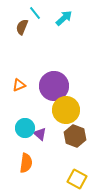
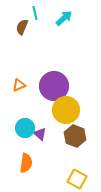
cyan line: rotated 24 degrees clockwise
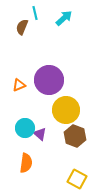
purple circle: moved 5 px left, 6 px up
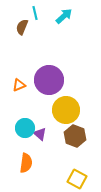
cyan arrow: moved 2 px up
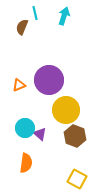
cyan arrow: rotated 30 degrees counterclockwise
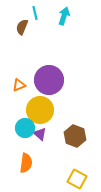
yellow circle: moved 26 px left
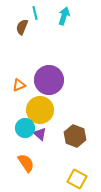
orange semicircle: rotated 42 degrees counterclockwise
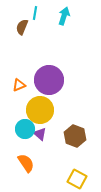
cyan line: rotated 24 degrees clockwise
cyan circle: moved 1 px down
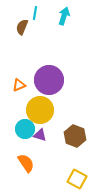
purple triangle: moved 1 px down; rotated 24 degrees counterclockwise
